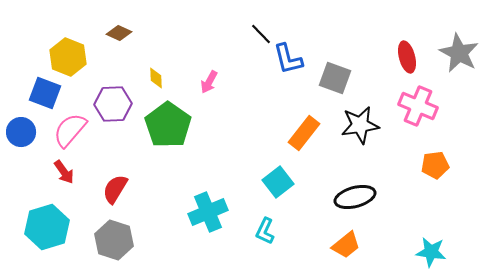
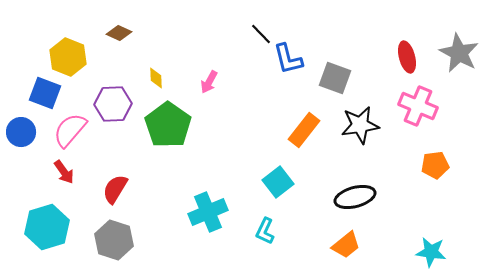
orange rectangle: moved 3 px up
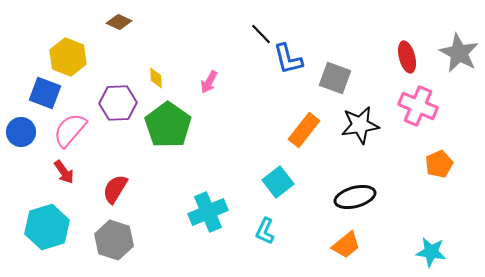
brown diamond: moved 11 px up
purple hexagon: moved 5 px right, 1 px up
orange pentagon: moved 4 px right, 1 px up; rotated 16 degrees counterclockwise
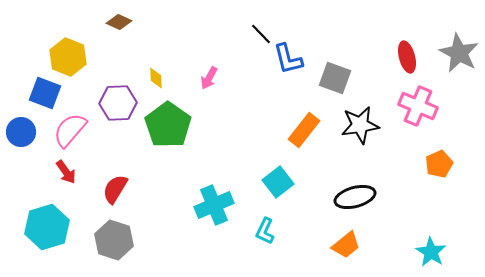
pink arrow: moved 4 px up
red arrow: moved 2 px right
cyan cross: moved 6 px right, 7 px up
cyan star: rotated 24 degrees clockwise
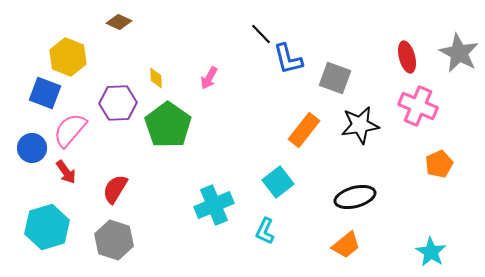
blue circle: moved 11 px right, 16 px down
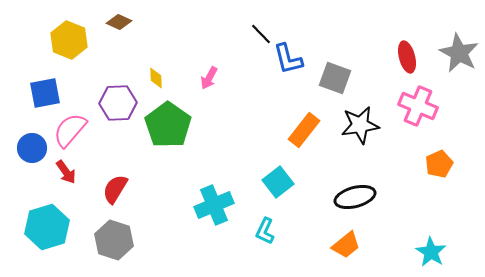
yellow hexagon: moved 1 px right, 17 px up
blue square: rotated 32 degrees counterclockwise
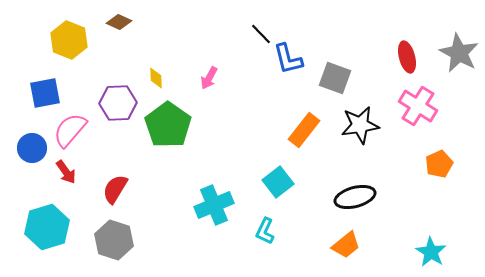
pink cross: rotated 9 degrees clockwise
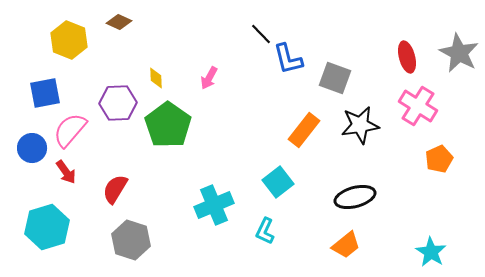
orange pentagon: moved 5 px up
gray hexagon: moved 17 px right
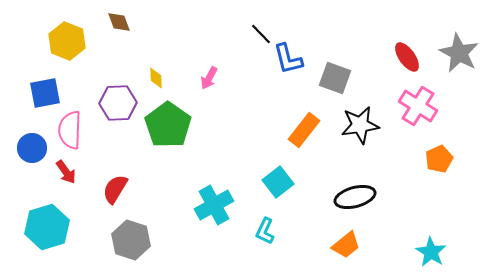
brown diamond: rotated 45 degrees clockwise
yellow hexagon: moved 2 px left, 1 px down
red ellipse: rotated 20 degrees counterclockwise
pink semicircle: rotated 39 degrees counterclockwise
cyan cross: rotated 6 degrees counterclockwise
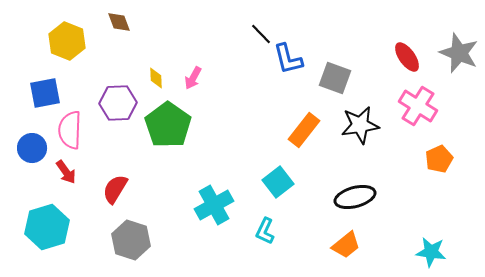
gray star: rotated 6 degrees counterclockwise
pink arrow: moved 16 px left
cyan star: rotated 24 degrees counterclockwise
